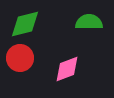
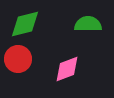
green semicircle: moved 1 px left, 2 px down
red circle: moved 2 px left, 1 px down
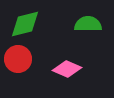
pink diamond: rotated 44 degrees clockwise
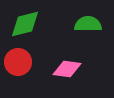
red circle: moved 3 px down
pink diamond: rotated 16 degrees counterclockwise
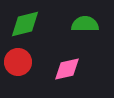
green semicircle: moved 3 px left
pink diamond: rotated 20 degrees counterclockwise
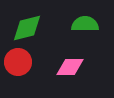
green diamond: moved 2 px right, 4 px down
pink diamond: moved 3 px right, 2 px up; rotated 12 degrees clockwise
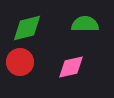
red circle: moved 2 px right
pink diamond: moved 1 px right; rotated 12 degrees counterclockwise
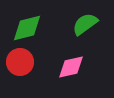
green semicircle: rotated 36 degrees counterclockwise
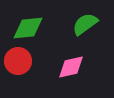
green diamond: moved 1 px right; rotated 8 degrees clockwise
red circle: moved 2 px left, 1 px up
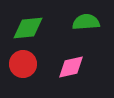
green semicircle: moved 1 px right, 2 px up; rotated 32 degrees clockwise
red circle: moved 5 px right, 3 px down
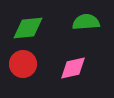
pink diamond: moved 2 px right, 1 px down
